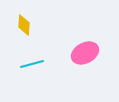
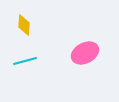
cyan line: moved 7 px left, 3 px up
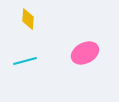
yellow diamond: moved 4 px right, 6 px up
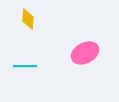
cyan line: moved 5 px down; rotated 15 degrees clockwise
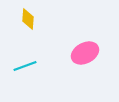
cyan line: rotated 20 degrees counterclockwise
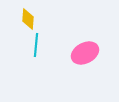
cyan line: moved 11 px right, 21 px up; rotated 65 degrees counterclockwise
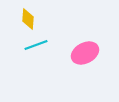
cyan line: rotated 65 degrees clockwise
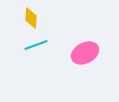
yellow diamond: moved 3 px right, 1 px up
